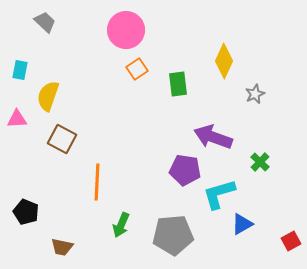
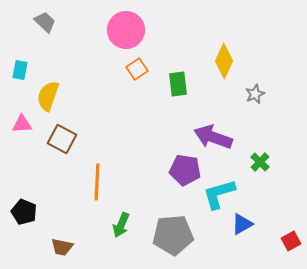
pink triangle: moved 5 px right, 5 px down
black pentagon: moved 2 px left
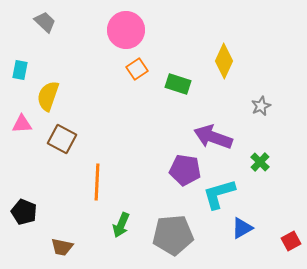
green rectangle: rotated 65 degrees counterclockwise
gray star: moved 6 px right, 12 px down
blue triangle: moved 4 px down
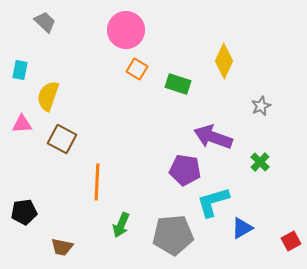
orange square: rotated 25 degrees counterclockwise
cyan L-shape: moved 6 px left, 8 px down
black pentagon: rotated 30 degrees counterclockwise
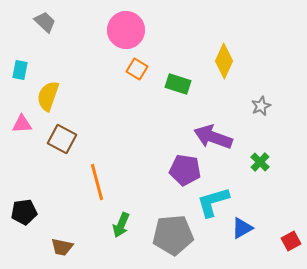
orange line: rotated 18 degrees counterclockwise
